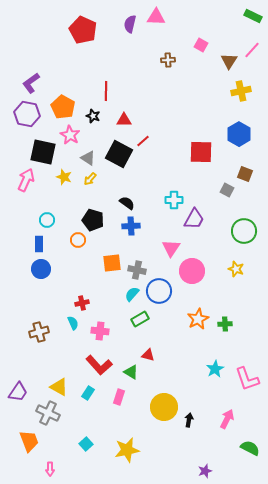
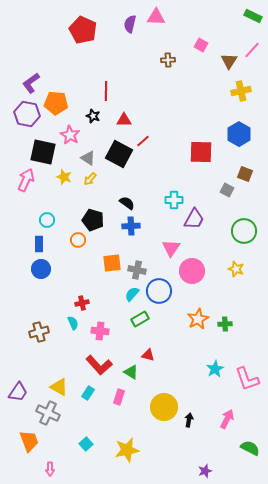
orange pentagon at (63, 107): moved 7 px left, 4 px up; rotated 25 degrees counterclockwise
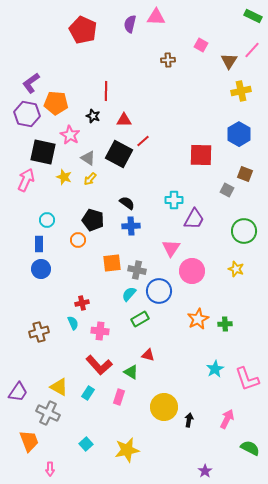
red square at (201, 152): moved 3 px down
cyan semicircle at (132, 294): moved 3 px left
purple star at (205, 471): rotated 16 degrees counterclockwise
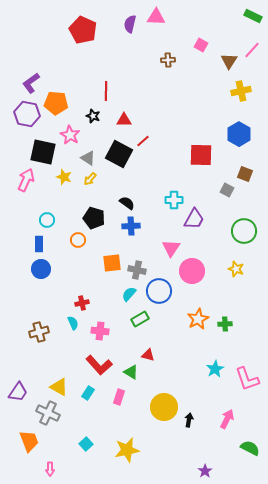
black pentagon at (93, 220): moved 1 px right, 2 px up
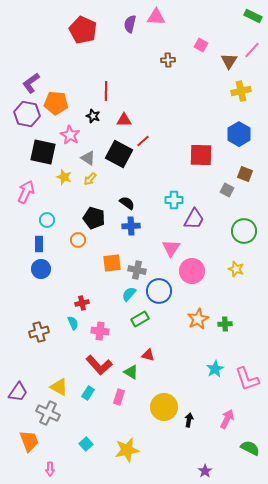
pink arrow at (26, 180): moved 12 px down
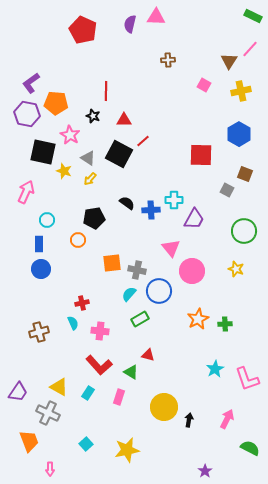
pink square at (201, 45): moved 3 px right, 40 px down
pink line at (252, 50): moved 2 px left, 1 px up
yellow star at (64, 177): moved 6 px up
black pentagon at (94, 218): rotated 25 degrees counterclockwise
blue cross at (131, 226): moved 20 px right, 16 px up
pink triangle at (171, 248): rotated 12 degrees counterclockwise
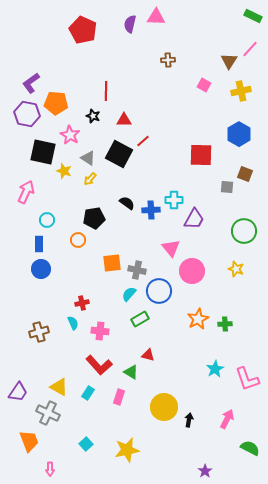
gray square at (227, 190): moved 3 px up; rotated 24 degrees counterclockwise
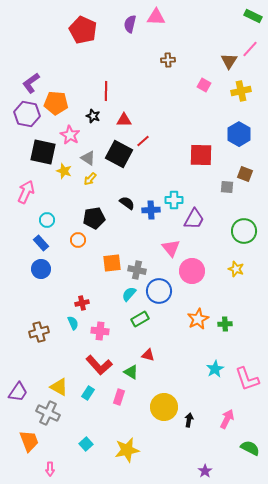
blue rectangle at (39, 244): moved 2 px right, 1 px up; rotated 42 degrees counterclockwise
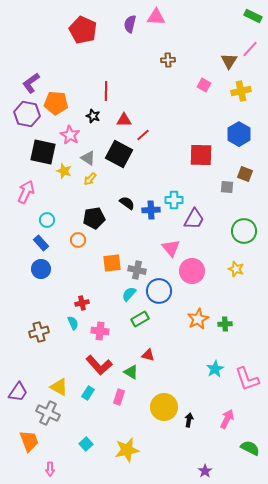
red line at (143, 141): moved 6 px up
